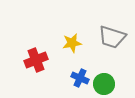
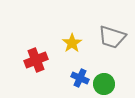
yellow star: rotated 24 degrees counterclockwise
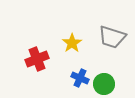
red cross: moved 1 px right, 1 px up
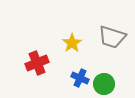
red cross: moved 4 px down
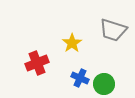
gray trapezoid: moved 1 px right, 7 px up
